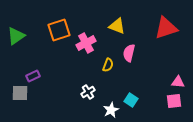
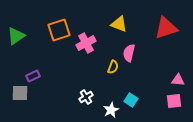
yellow triangle: moved 2 px right, 2 px up
yellow semicircle: moved 5 px right, 2 px down
pink triangle: moved 2 px up
white cross: moved 2 px left, 5 px down
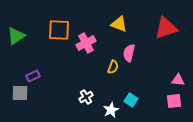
orange square: rotated 20 degrees clockwise
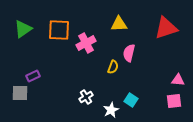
yellow triangle: rotated 24 degrees counterclockwise
green triangle: moved 7 px right, 7 px up
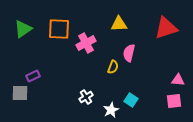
orange square: moved 1 px up
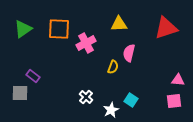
purple rectangle: rotated 64 degrees clockwise
white cross: rotated 16 degrees counterclockwise
